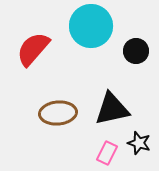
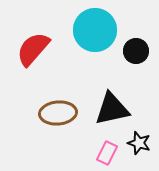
cyan circle: moved 4 px right, 4 px down
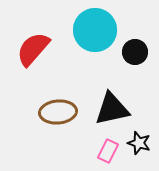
black circle: moved 1 px left, 1 px down
brown ellipse: moved 1 px up
pink rectangle: moved 1 px right, 2 px up
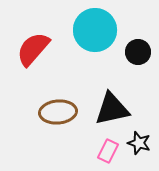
black circle: moved 3 px right
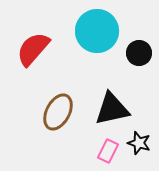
cyan circle: moved 2 px right, 1 px down
black circle: moved 1 px right, 1 px down
brown ellipse: rotated 57 degrees counterclockwise
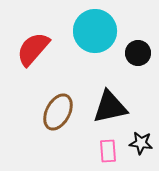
cyan circle: moved 2 px left
black circle: moved 1 px left
black triangle: moved 2 px left, 2 px up
black star: moved 2 px right; rotated 10 degrees counterclockwise
pink rectangle: rotated 30 degrees counterclockwise
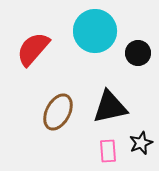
black star: rotated 30 degrees counterclockwise
